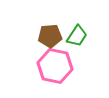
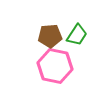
green trapezoid: moved 1 px up
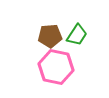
pink hexagon: moved 1 px right, 1 px down
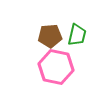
green trapezoid: rotated 20 degrees counterclockwise
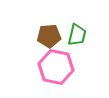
brown pentagon: moved 1 px left
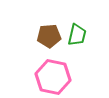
pink hexagon: moved 3 px left, 10 px down
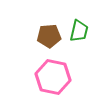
green trapezoid: moved 2 px right, 4 px up
